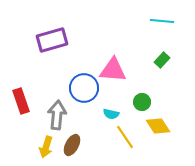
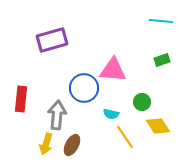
cyan line: moved 1 px left
green rectangle: rotated 28 degrees clockwise
red rectangle: moved 2 px up; rotated 25 degrees clockwise
yellow arrow: moved 3 px up
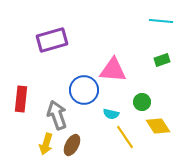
blue circle: moved 2 px down
gray arrow: rotated 24 degrees counterclockwise
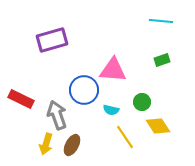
red rectangle: rotated 70 degrees counterclockwise
cyan semicircle: moved 4 px up
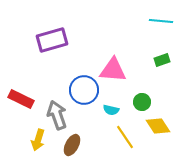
yellow arrow: moved 8 px left, 4 px up
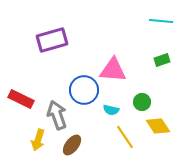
brown ellipse: rotated 10 degrees clockwise
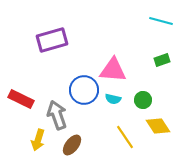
cyan line: rotated 10 degrees clockwise
green circle: moved 1 px right, 2 px up
cyan semicircle: moved 2 px right, 11 px up
